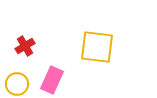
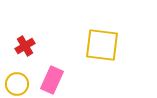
yellow square: moved 5 px right, 2 px up
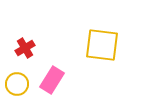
red cross: moved 2 px down
pink rectangle: rotated 8 degrees clockwise
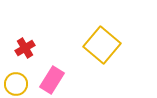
yellow square: rotated 33 degrees clockwise
yellow circle: moved 1 px left
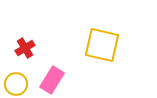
yellow square: rotated 27 degrees counterclockwise
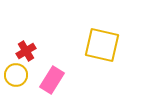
red cross: moved 1 px right, 3 px down
yellow circle: moved 9 px up
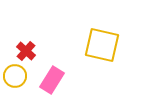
red cross: rotated 18 degrees counterclockwise
yellow circle: moved 1 px left, 1 px down
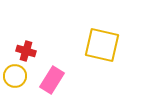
red cross: rotated 24 degrees counterclockwise
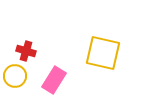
yellow square: moved 1 px right, 8 px down
pink rectangle: moved 2 px right
